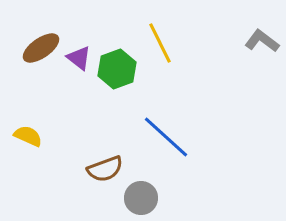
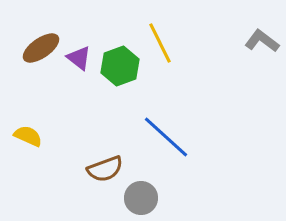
green hexagon: moved 3 px right, 3 px up
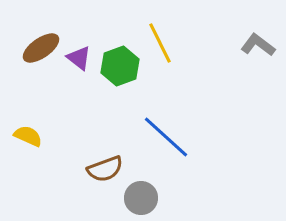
gray L-shape: moved 4 px left, 4 px down
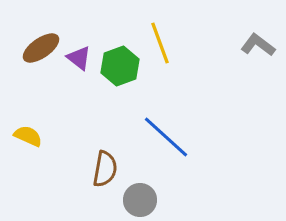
yellow line: rotated 6 degrees clockwise
brown semicircle: rotated 60 degrees counterclockwise
gray circle: moved 1 px left, 2 px down
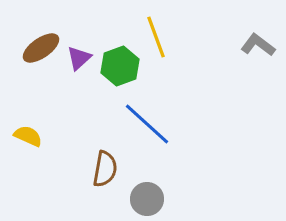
yellow line: moved 4 px left, 6 px up
purple triangle: rotated 40 degrees clockwise
blue line: moved 19 px left, 13 px up
gray circle: moved 7 px right, 1 px up
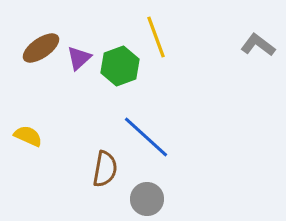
blue line: moved 1 px left, 13 px down
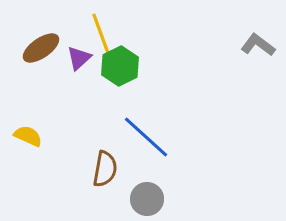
yellow line: moved 55 px left, 3 px up
green hexagon: rotated 6 degrees counterclockwise
